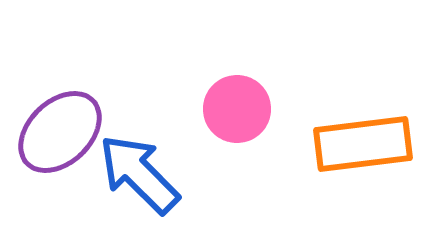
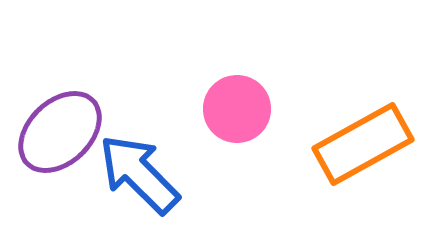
orange rectangle: rotated 22 degrees counterclockwise
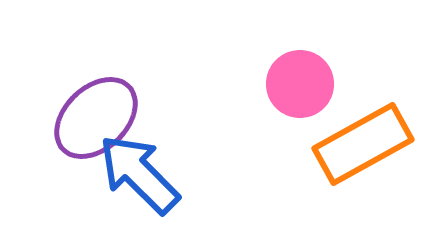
pink circle: moved 63 px right, 25 px up
purple ellipse: moved 36 px right, 14 px up
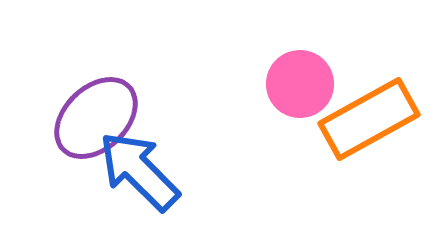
orange rectangle: moved 6 px right, 25 px up
blue arrow: moved 3 px up
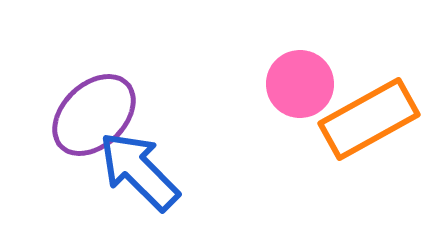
purple ellipse: moved 2 px left, 3 px up
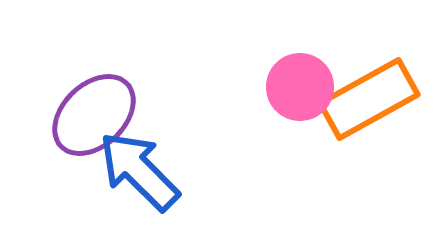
pink circle: moved 3 px down
orange rectangle: moved 20 px up
